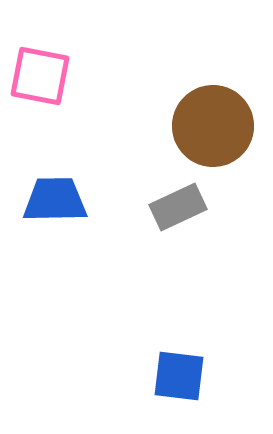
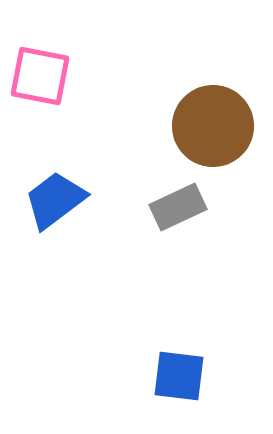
blue trapezoid: rotated 36 degrees counterclockwise
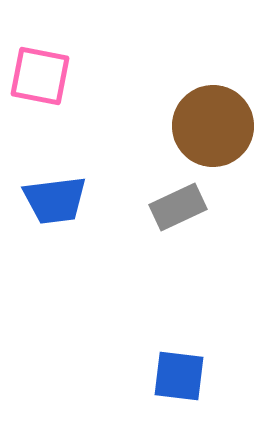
blue trapezoid: rotated 150 degrees counterclockwise
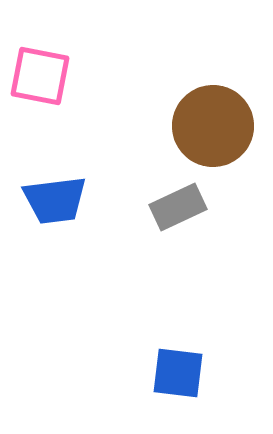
blue square: moved 1 px left, 3 px up
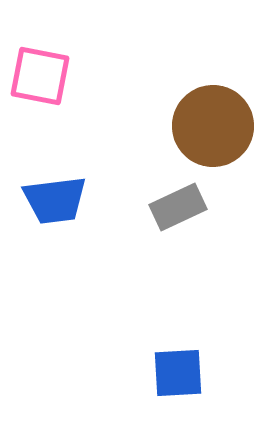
blue square: rotated 10 degrees counterclockwise
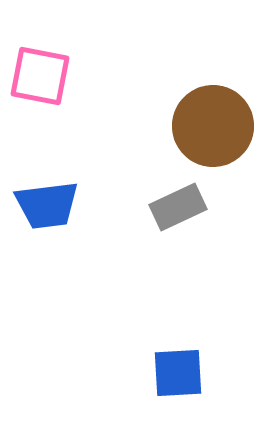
blue trapezoid: moved 8 px left, 5 px down
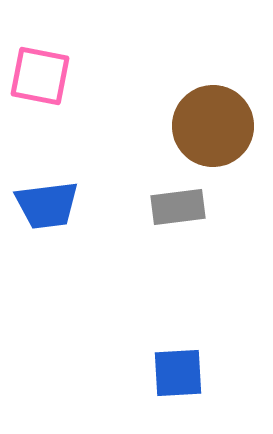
gray rectangle: rotated 18 degrees clockwise
